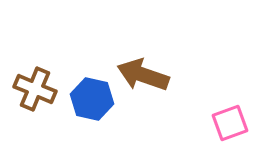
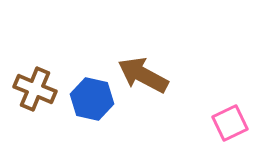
brown arrow: rotated 9 degrees clockwise
pink square: rotated 6 degrees counterclockwise
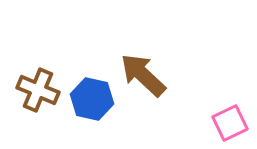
brown arrow: rotated 15 degrees clockwise
brown cross: moved 3 px right, 1 px down
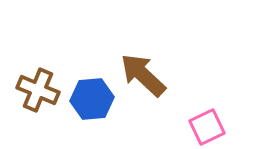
blue hexagon: rotated 18 degrees counterclockwise
pink square: moved 23 px left, 4 px down
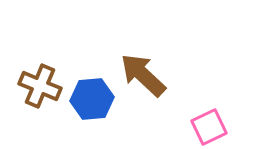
brown cross: moved 2 px right, 4 px up
pink square: moved 2 px right
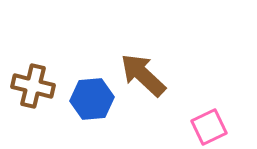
brown cross: moved 7 px left; rotated 9 degrees counterclockwise
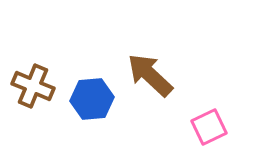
brown arrow: moved 7 px right
brown cross: rotated 9 degrees clockwise
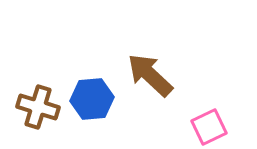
brown cross: moved 5 px right, 21 px down; rotated 6 degrees counterclockwise
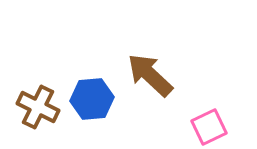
brown cross: rotated 9 degrees clockwise
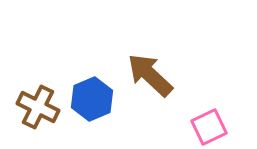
blue hexagon: rotated 18 degrees counterclockwise
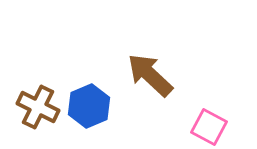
blue hexagon: moved 3 px left, 7 px down
pink square: rotated 36 degrees counterclockwise
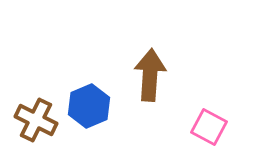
brown arrow: rotated 51 degrees clockwise
brown cross: moved 2 px left, 13 px down
